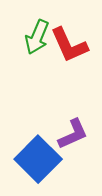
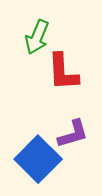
red L-shape: moved 6 px left, 27 px down; rotated 21 degrees clockwise
purple L-shape: rotated 8 degrees clockwise
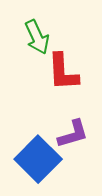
green arrow: rotated 48 degrees counterclockwise
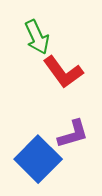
red L-shape: rotated 33 degrees counterclockwise
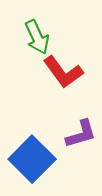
purple L-shape: moved 8 px right
blue square: moved 6 px left
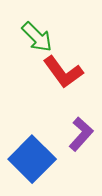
green arrow: rotated 20 degrees counterclockwise
purple L-shape: rotated 32 degrees counterclockwise
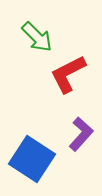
red L-shape: moved 5 px right, 2 px down; rotated 99 degrees clockwise
blue square: rotated 12 degrees counterclockwise
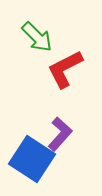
red L-shape: moved 3 px left, 5 px up
purple L-shape: moved 21 px left
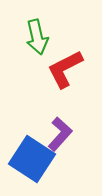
green arrow: rotated 32 degrees clockwise
